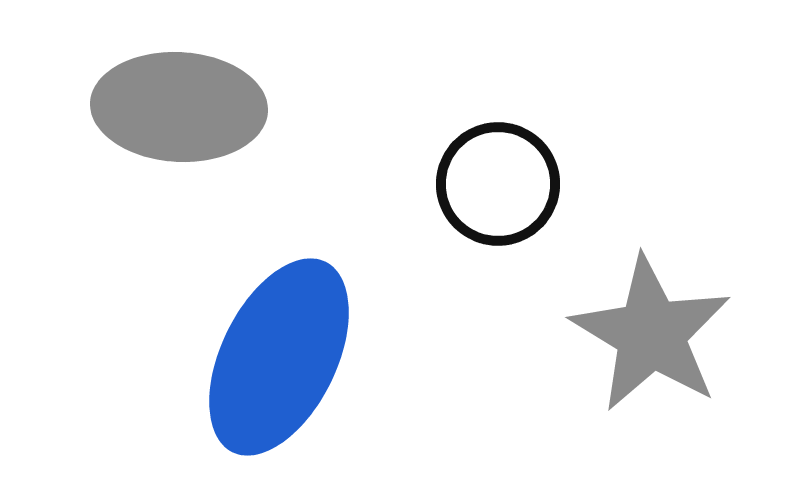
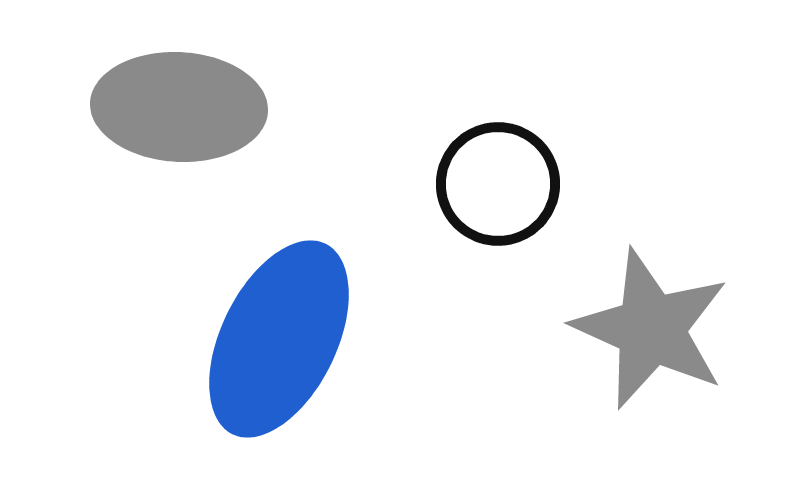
gray star: moved 5 px up; rotated 7 degrees counterclockwise
blue ellipse: moved 18 px up
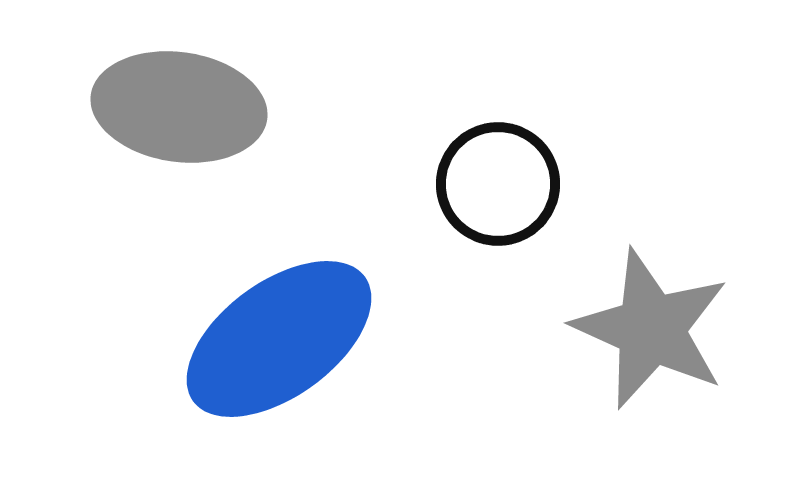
gray ellipse: rotated 5 degrees clockwise
blue ellipse: rotated 28 degrees clockwise
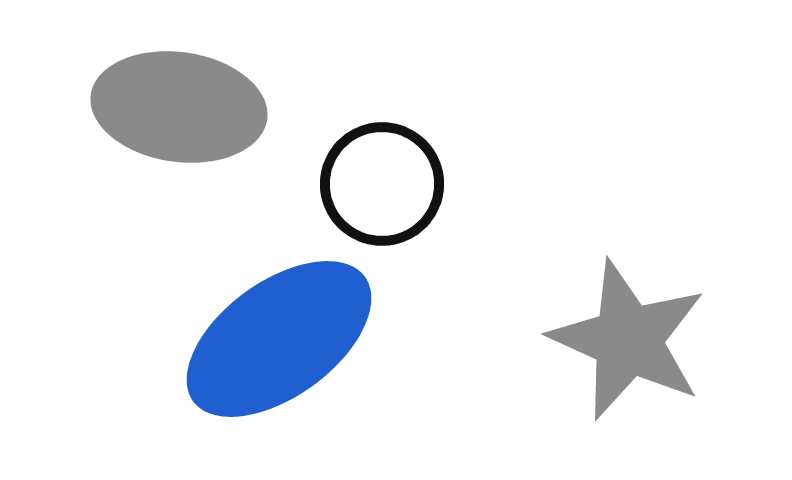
black circle: moved 116 px left
gray star: moved 23 px left, 11 px down
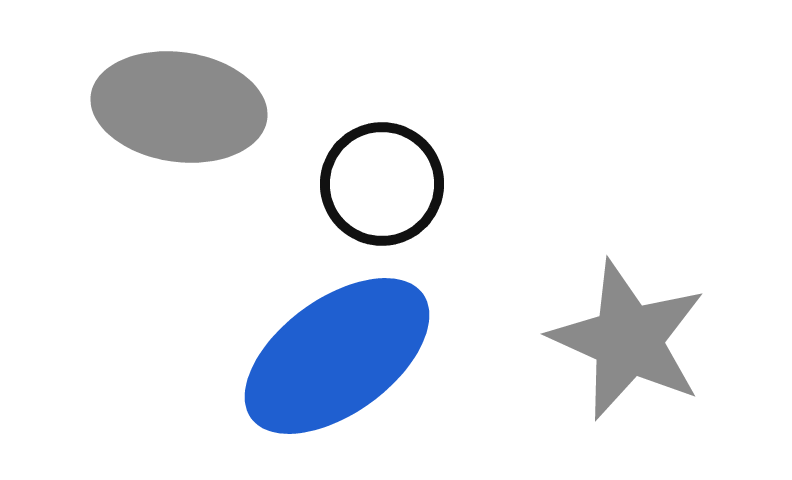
blue ellipse: moved 58 px right, 17 px down
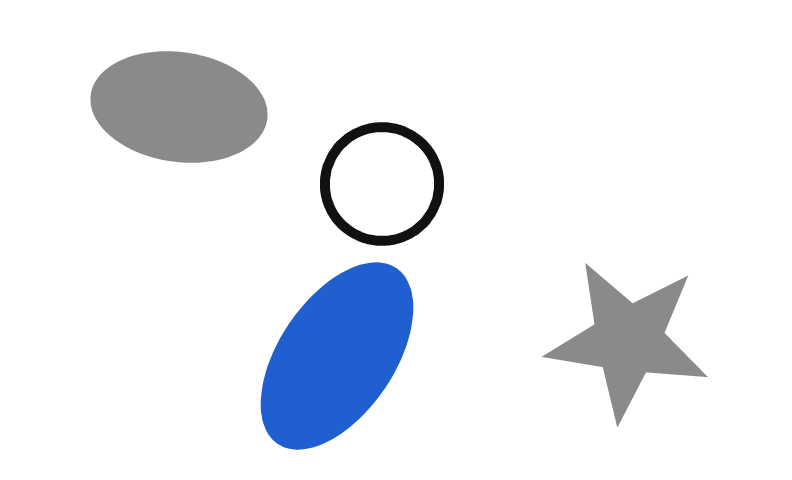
gray star: rotated 15 degrees counterclockwise
blue ellipse: rotated 20 degrees counterclockwise
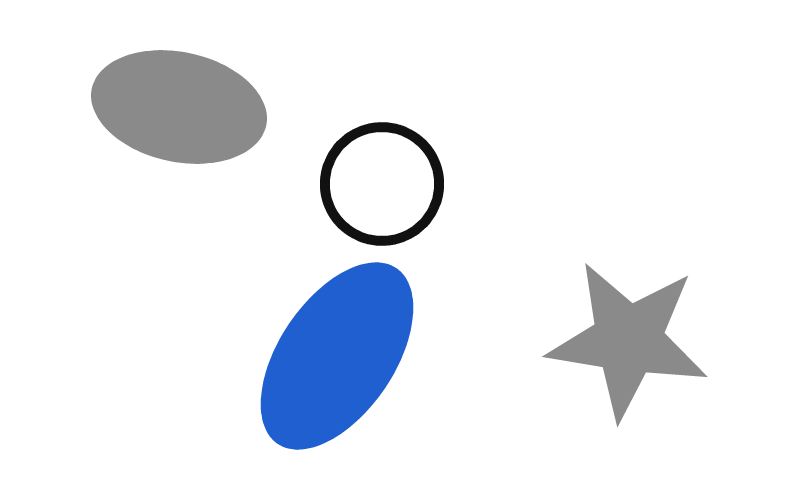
gray ellipse: rotated 4 degrees clockwise
